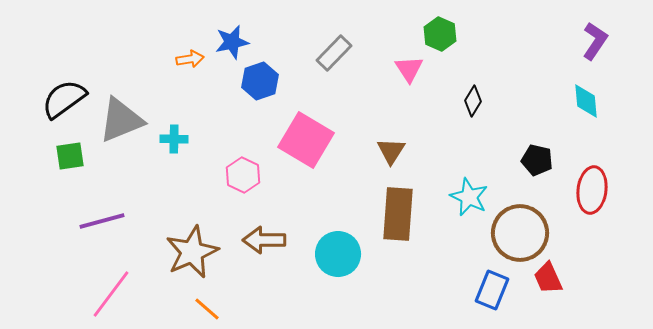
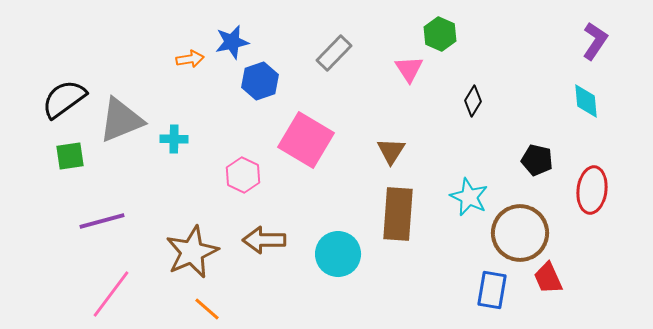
blue rectangle: rotated 12 degrees counterclockwise
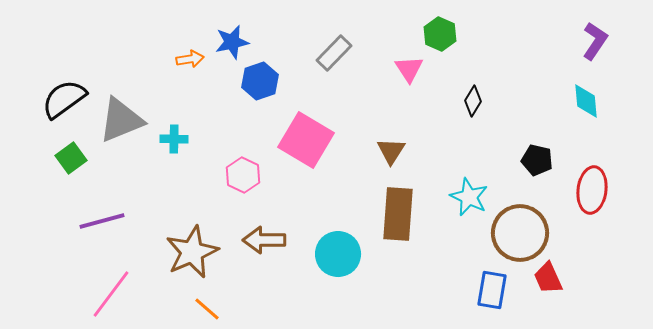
green square: moved 1 px right, 2 px down; rotated 28 degrees counterclockwise
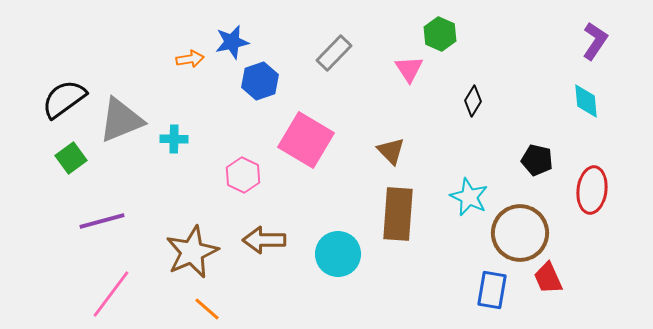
brown triangle: rotated 16 degrees counterclockwise
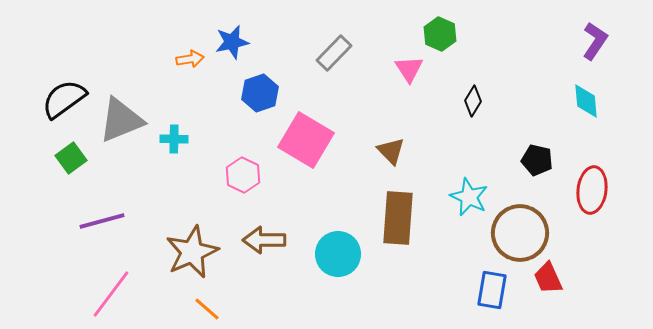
blue hexagon: moved 12 px down
brown rectangle: moved 4 px down
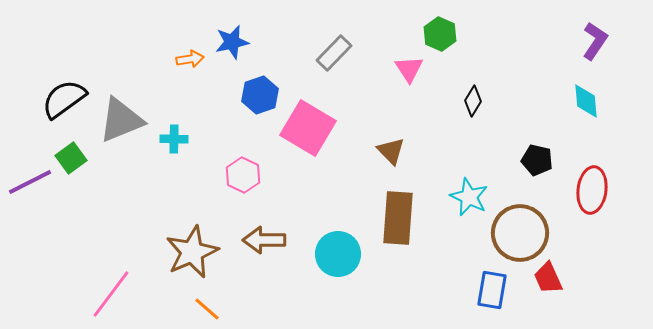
blue hexagon: moved 2 px down
pink square: moved 2 px right, 12 px up
purple line: moved 72 px left, 39 px up; rotated 12 degrees counterclockwise
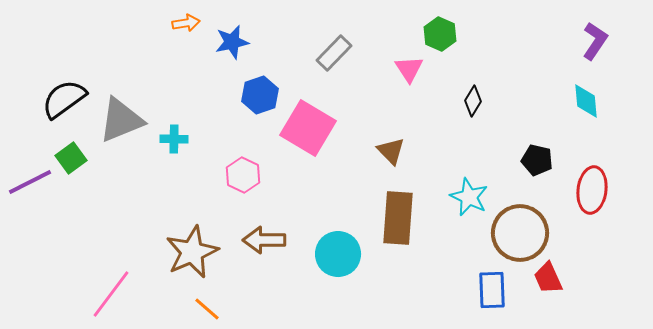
orange arrow: moved 4 px left, 36 px up
blue rectangle: rotated 12 degrees counterclockwise
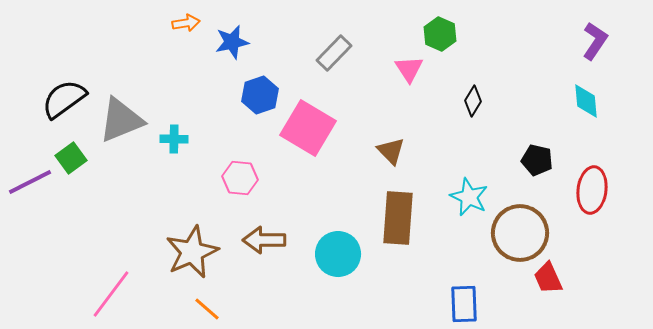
pink hexagon: moved 3 px left, 3 px down; rotated 20 degrees counterclockwise
blue rectangle: moved 28 px left, 14 px down
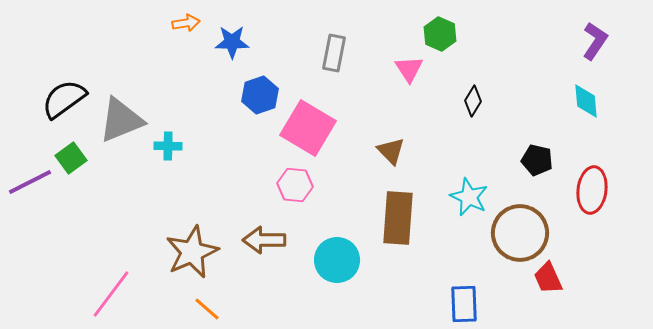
blue star: rotated 12 degrees clockwise
gray rectangle: rotated 33 degrees counterclockwise
cyan cross: moved 6 px left, 7 px down
pink hexagon: moved 55 px right, 7 px down
cyan circle: moved 1 px left, 6 px down
